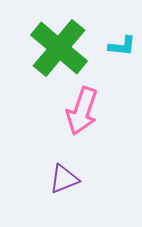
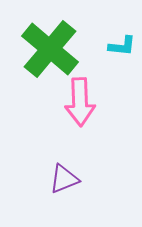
green cross: moved 9 px left, 1 px down
pink arrow: moved 2 px left, 9 px up; rotated 21 degrees counterclockwise
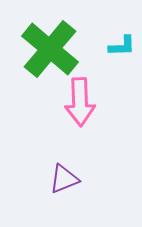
cyan L-shape: rotated 8 degrees counterclockwise
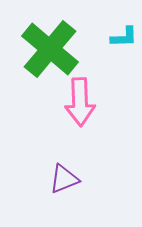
cyan L-shape: moved 2 px right, 9 px up
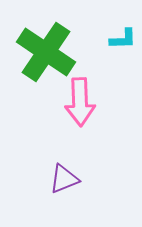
cyan L-shape: moved 1 px left, 2 px down
green cross: moved 4 px left, 3 px down; rotated 6 degrees counterclockwise
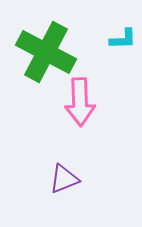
green cross: rotated 6 degrees counterclockwise
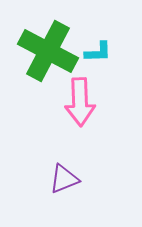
cyan L-shape: moved 25 px left, 13 px down
green cross: moved 2 px right, 1 px up
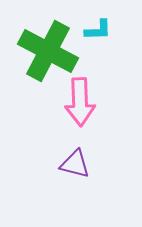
cyan L-shape: moved 22 px up
purple triangle: moved 11 px right, 15 px up; rotated 36 degrees clockwise
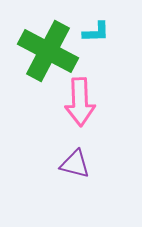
cyan L-shape: moved 2 px left, 2 px down
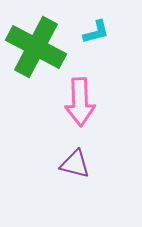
cyan L-shape: rotated 12 degrees counterclockwise
green cross: moved 12 px left, 4 px up
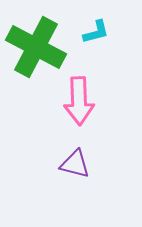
pink arrow: moved 1 px left, 1 px up
